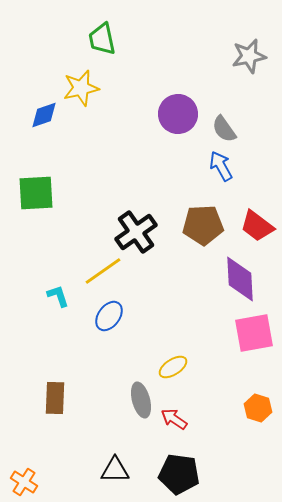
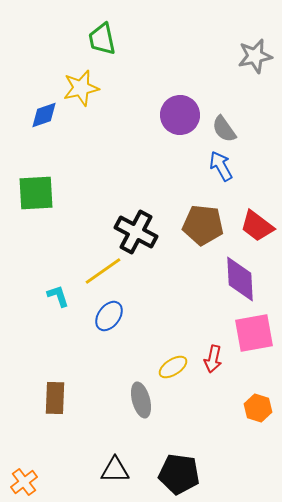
gray star: moved 6 px right
purple circle: moved 2 px right, 1 px down
brown pentagon: rotated 9 degrees clockwise
black cross: rotated 27 degrees counterclockwise
red arrow: moved 39 px right, 60 px up; rotated 112 degrees counterclockwise
orange cross: rotated 20 degrees clockwise
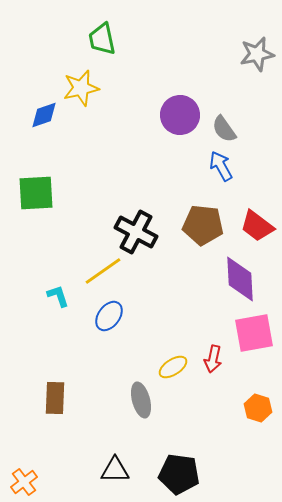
gray star: moved 2 px right, 2 px up
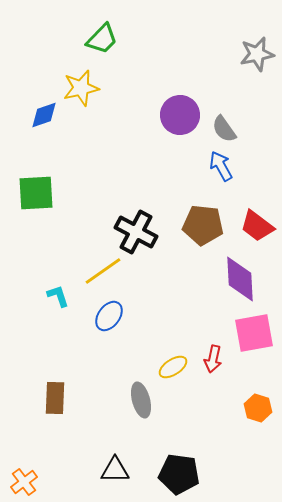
green trapezoid: rotated 124 degrees counterclockwise
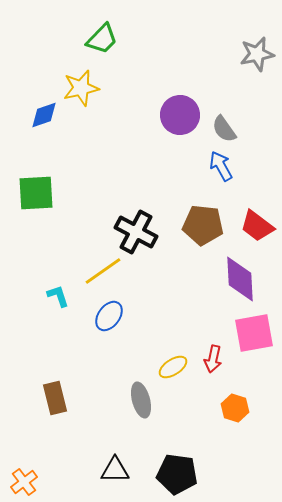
brown rectangle: rotated 16 degrees counterclockwise
orange hexagon: moved 23 px left
black pentagon: moved 2 px left
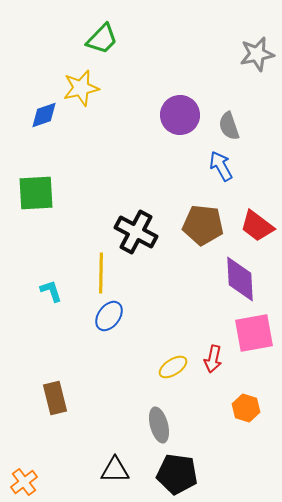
gray semicircle: moved 5 px right, 3 px up; rotated 16 degrees clockwise
yellow line: moved 2 px left, 2 px down; rotated 54 degrees counterclockwise
cyan L-shape: moved 7 px left, 5 px up
gray ellipse: moved 18 px right, 25 px down
orange hexagon: moved 11 px right
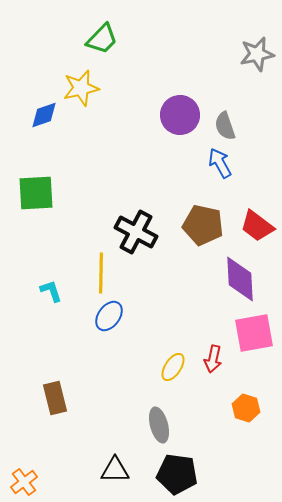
gray semicircle: moved 4 px left
blue arrow: moved 1 px left, 3 px up
brown pentagon: rotated 6 degrees clockwise
yellow ellipse: rotated 24 degrees counterclockwise
